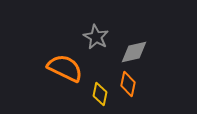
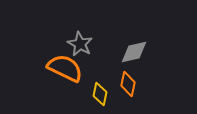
gray star: moved 16 px left, 7 px down
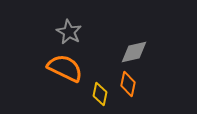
gray star: moved 11 px left, 12 px up
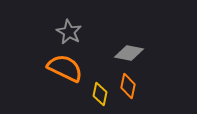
gray diamond: moved 5 px left, 1 px down; rotated 24 degrees clockwise
orange diamond: moved 2 px down
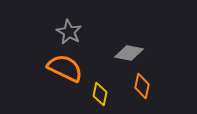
orange diamond: moved 14 px right
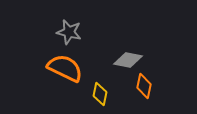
gray star: rotated 15 degrees counterclockwise
gray diamond: moved 1 px left, 7 px down
orange diamond: moved 2 px right
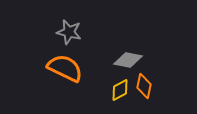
yellow diamond: moved 20 px right, 4 px up; rotated 50 degrees clockwise
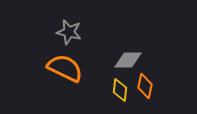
gray diamond: rotated 12 degrees counterclockwise
orange diamond: moved 1 px right
yellow diamond: rotated 55 degrees counterclockwise
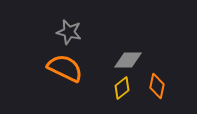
orange diamond: moved 12 px right
yellow diamond: moved 2 px right, 2 px up; rotated 45 degrees clockwise
